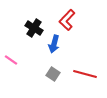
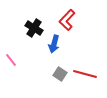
pink line: rotated 16 degrees clockwise
gray square: moved 7 px right
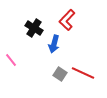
red line: moved 2 px left, 1 px up; rotated 10 degrees clockwise
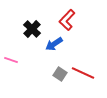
black cross: moved 2 px left, 1 px down; rotated 12 degrees clockwise
blue arrow: rotated 42 degrees clockwise
pink line: rotated 32 degrees counterclockwise
